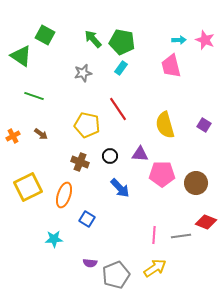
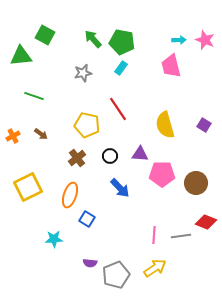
green triangle: rotated 40 degrees counterclockwise
brown cross: moved 3 px left, 4 px up; rotated 30 degrees clockwise
orange ellipse: moved 6 px right
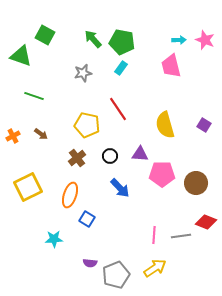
green triangle: rotated 25 degrees clockwise
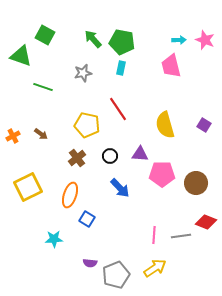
cyan rectangle: rotated 24 degrees counterclockwise
green line: moved 9 px right, 9 px up
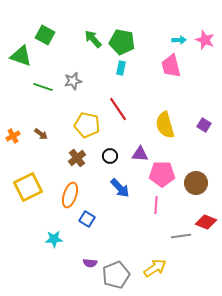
gray star: moved 10 px left, 8 px down
pink line: moved 2 px right, 30 px up
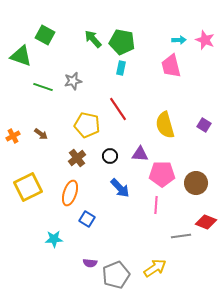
orange ellipse: moved 2 px up
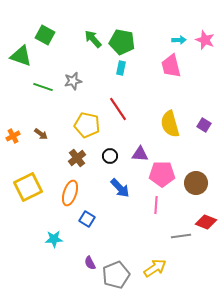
yellow semicircle: moved 5 px right, 1 px up
purple semicircle: rotated 56 degrees clockwise
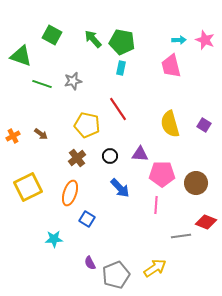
green square: moved 7 px right
green line: moved 1 px left, 3 px up
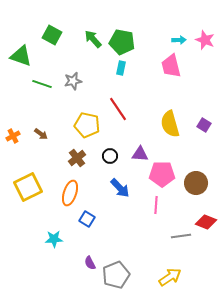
yellow arrow: moved 15 px right, 9 px down
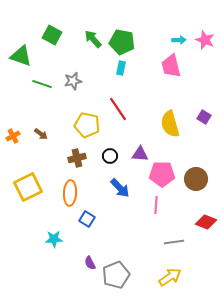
purple square: moved 8 px up
brown cross: rotated 24 degrees clockwise
brown circle: moved 4 px up
orange ellipse: rotated 15 degrees counterclockwise
gray line: moved 7 px left, 6 px down
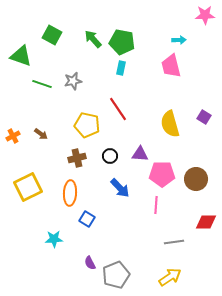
pink star: moved 25 px up; rotated 24 degrees counterclockwise
red diamond: rotated 20 degrees counterclockwise
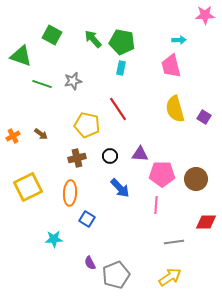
yellow semicircle: moved 5 px right, 15 px up
